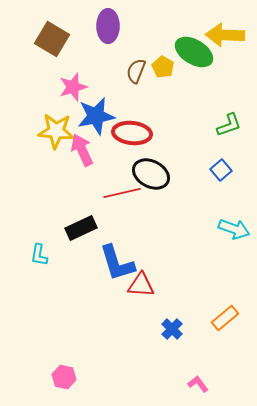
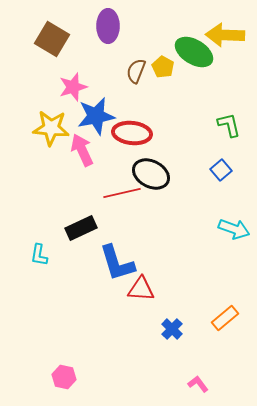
green L-shape: rotated 84 degrees counterclockwise
yellow star: moved 5 px left, 3 px up
red triangle: moved 4 px down
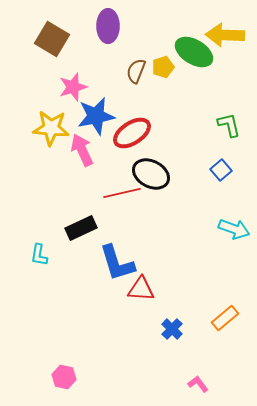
yellow pentagon: rotated 25 degrees clockwise
red ellipse: rotated 39 degrees counterclockwise
